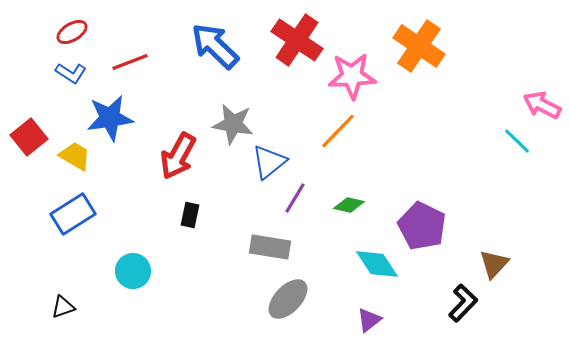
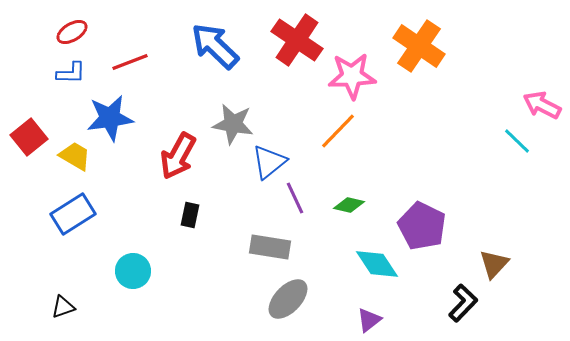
blue L-shape: rotated 32 degrees counterclockwise
purple line: rotated 56 degrees counterclockwise
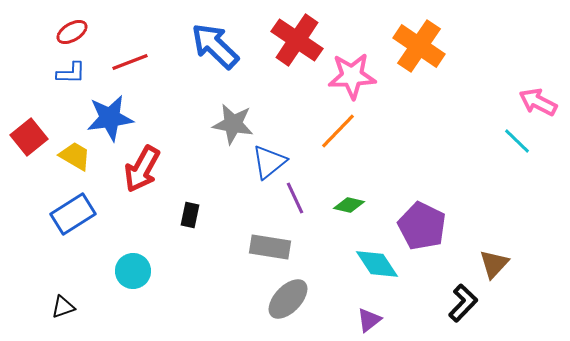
pink arrow: moved 4 px left, 3 px up
red arrow: moved 36 px left, 13 px down
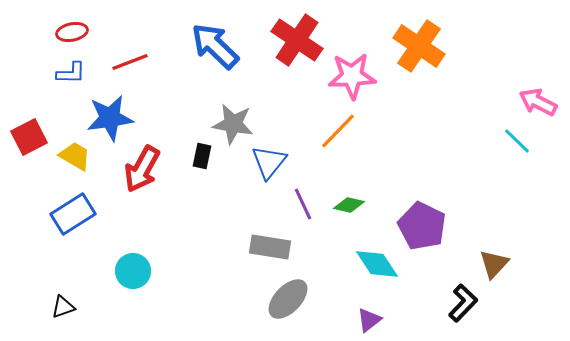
red ellipse: rotated 20 degrees clockwise
red square: rotated 12 degrees clockwise
blue triangle: rotated 12 degrees counterclockwise
purple line: moved 8 px right, 6 px down
black rectangle: moved 12 px right, 59 px up
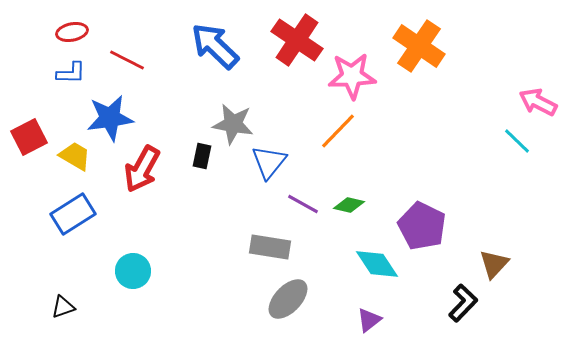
red line: moved 3 px left, 2 px up; rotated 48 degrees clockwise
purple line: rotated 36 degrees counterclockwise
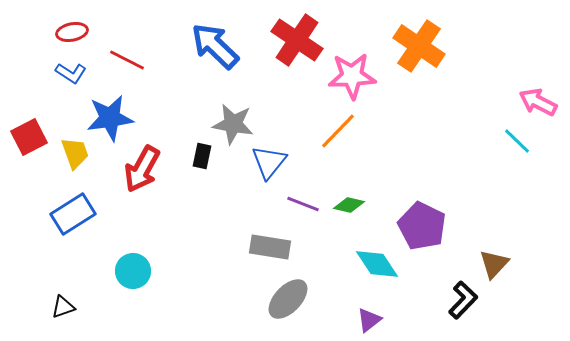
blue L-shape: rotated 32 degrees clockwise
yellow trapezoid: moved 3 px up; rotated 40 degrees clockwise
purple line: rotated 8 degrees counterclockwise
black L-shape: moved 3 px up
